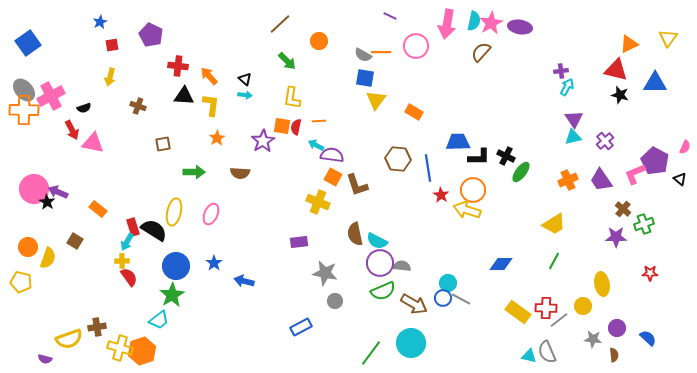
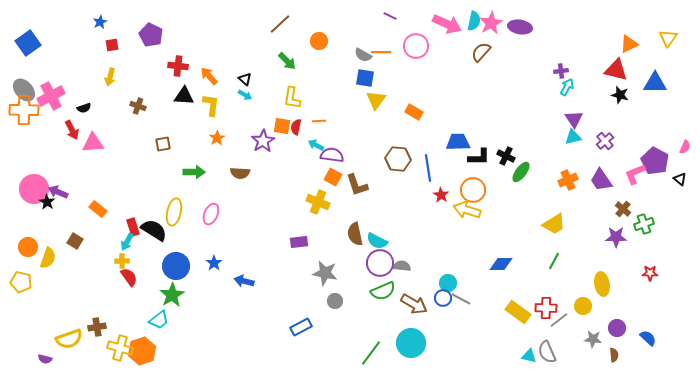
pink arrow at (447, 24): rotated 76 degrees counterclockwise
cyan arrow at (245, 95): rotated 24 degrees clockwise
pink triangle at (93, 143): rotated 15 degrees counterclockwise
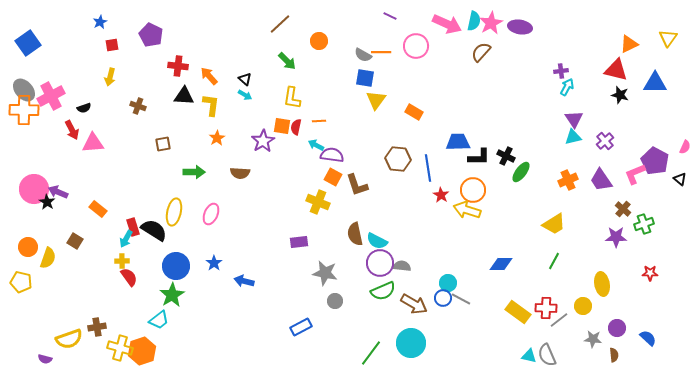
cyan arrow at (127, 242): moved 1 px left, 3 px up
gray semicircle at (547, 352): moved 3 px down
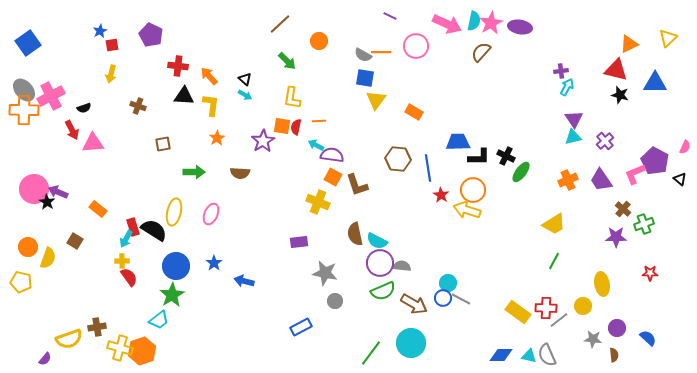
blue star at (100, 22): moved 9 px down
yellow triangle at (668, 38): rotated 12 degrees clockwise
yellow arrow at (110, 77): moved 1 px right, 3 px up
blue diamond at (501, 264): moved 91 px down
purple semicircle at (45, 359): rotated 64 degrees counterclockwise
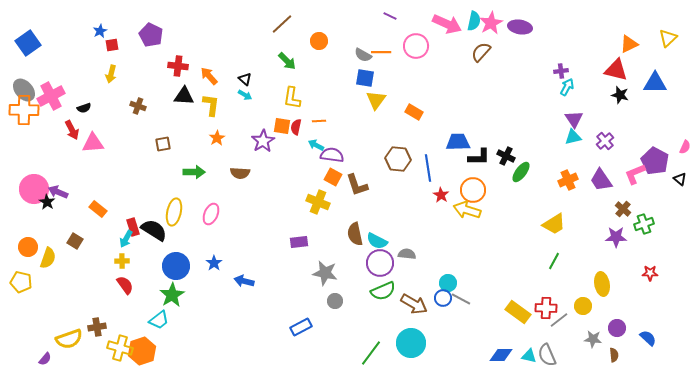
brown line at (280, 24): moved 2 px right
gray semicircle at (402, 266): moved 5 px right, 12 px up
red semicircle at (129, 277): moved 4 px left, 8 px down
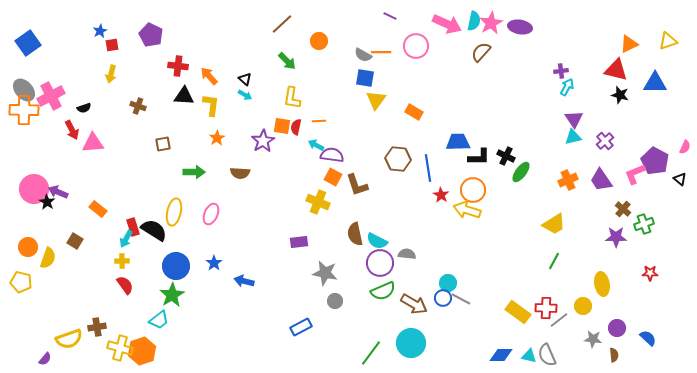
yellow triangle at (668, 38): moved 3 px down; rotated 24 degrees clockwise
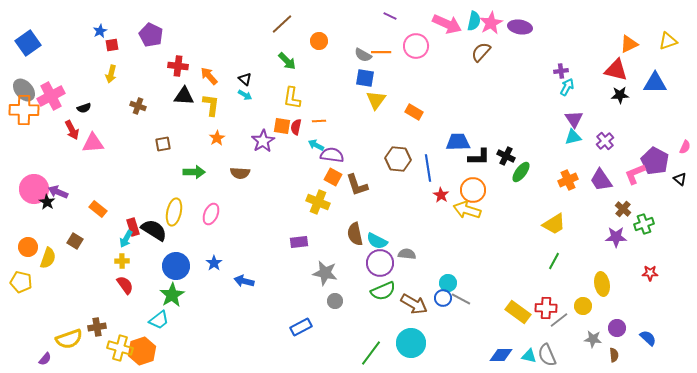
black star at (620, 95): rotated 18 degrees counterclockwise
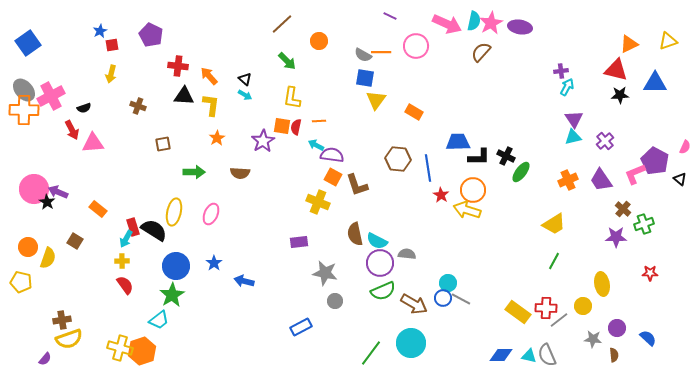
brown cross at (97, 327): moved 35 px left, 7 px up
